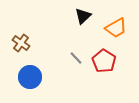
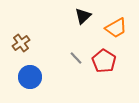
brown cross: rotated 18 degrees clockwise
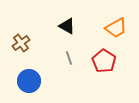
black triangle: moved 16 px left, 10 px down; rotated 48 degrees counterclockwise
gray line: moved 7 px left; rotated 24 degrees clockwise
blue circle: moved 1 px left, 4 px down
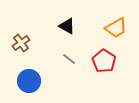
gray line: moved 1 px down; rotated 32 degrees counterclockwise
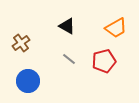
red pentagon: rotated 25 degrees clockwise
blue circle: moved 1 px left
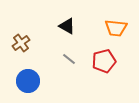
orange trapezoid: rotated 35 degrees clockwise
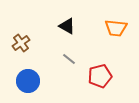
red pentagon: moved 4 px left, 15 px down
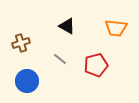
brown cross: rotated 18 degrees clockwise
gray line: moved 9 px left
red pentagon: moved 4 px left, 11 px up
blue circle: moved 1 px left
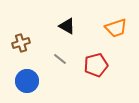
orange trapezoid: rotated 25 degrees counterclockwise
